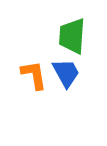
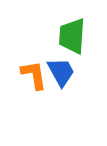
blue trapezoid: moved 5 px left, 1 px up
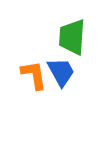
green trapezoid: moved 1 px down
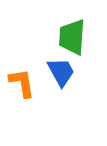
orange L-shape: moved 12 px left, 8 px down
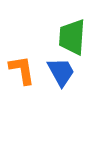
orange L-shape: moved 13 px up
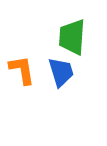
blue trapezoid: rotated 12 degrees clockwise
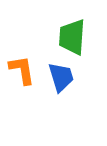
blue trapezoid: moved 5 px down
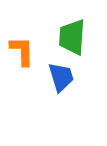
orange L-shape: moved 19 px up; rotated 8 degrees clockwise
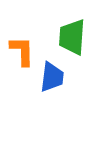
blue trapezoid: moved 9 px left; rotated 24 degrees clockwise
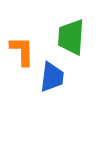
green trapezoid: moved 1 px left
